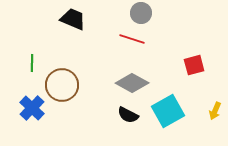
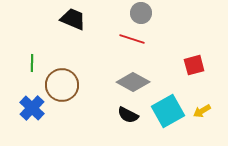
gray diamond: moved 1 px right, 1 px up
yellow arrow: moved 13 px left; rotated 36 degrees clockwise
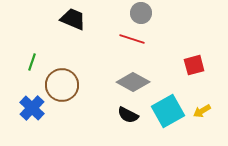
green line: moved 1 px up; rotated 18 degrees clockwise
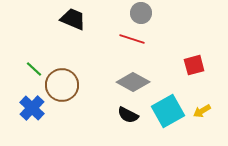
green line: moved 2 px right, 7 px down; rotated 66 degrees counterclockwise
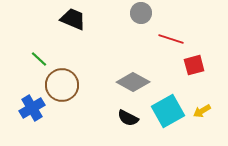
red line: moved 39 px right
green line: moved 5 px right, 10 px up
blue cross: rotated 15 degrees clockwise
black semicircle: moved 3 px down
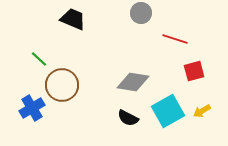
red line: moved 4 px right
red square: moved 6 px down
gray diamond: rotated 20 degrees counterclockwise
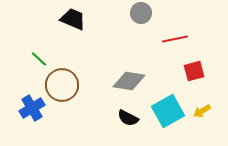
red line: rotated 30 degrees counterclockwise
gray diamond: moved 4 px left, 1 px up
